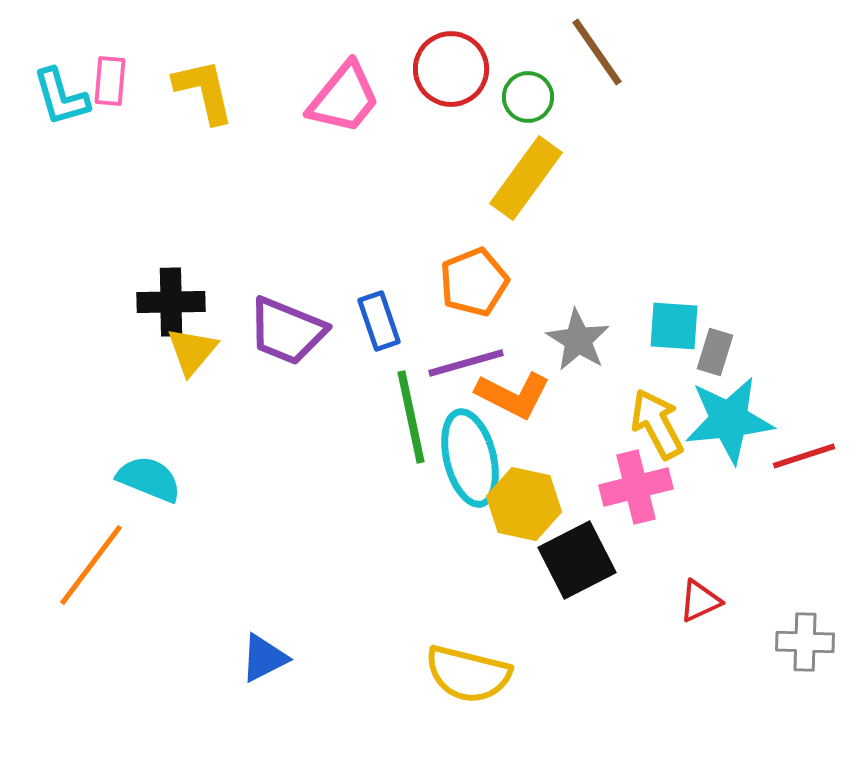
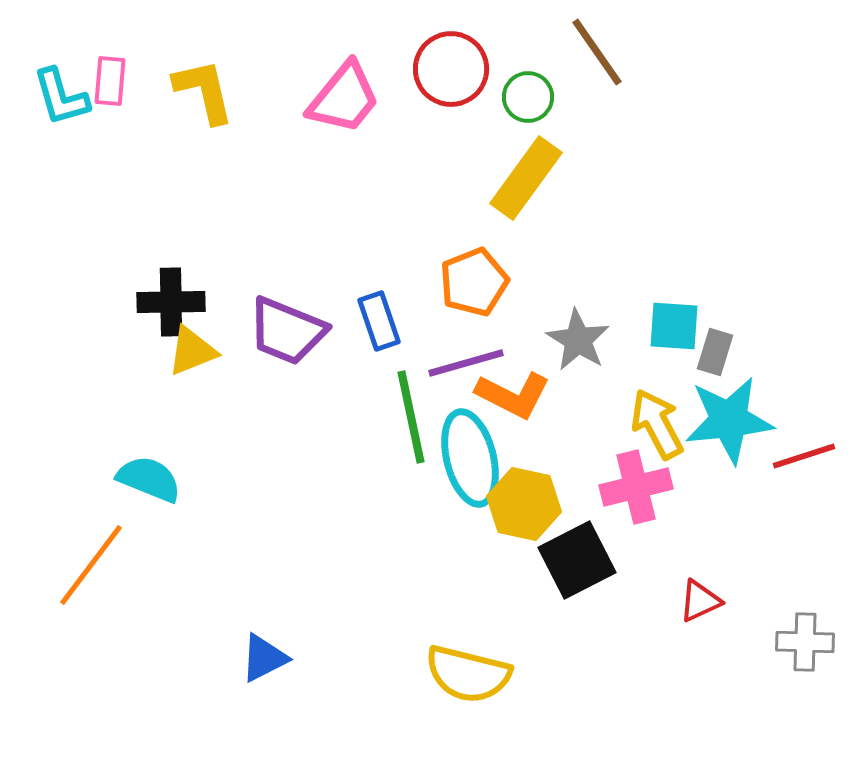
yellow triangle: rotated 28 degrees clockwise
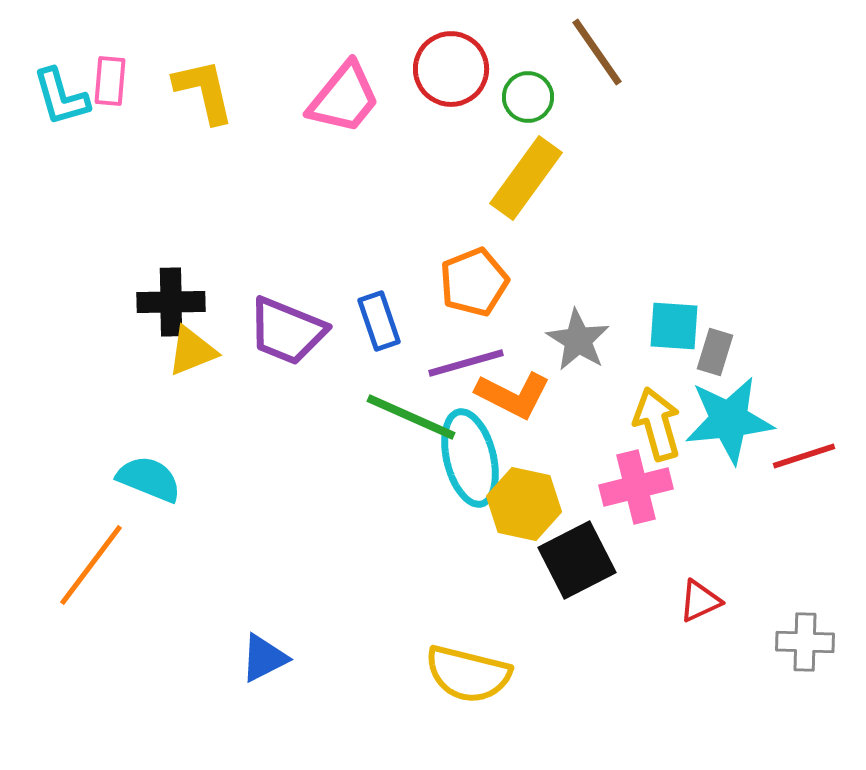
green line: rotated 54 degrees counterclockwise
yellow arrow: rotated 12 degrees clockwise
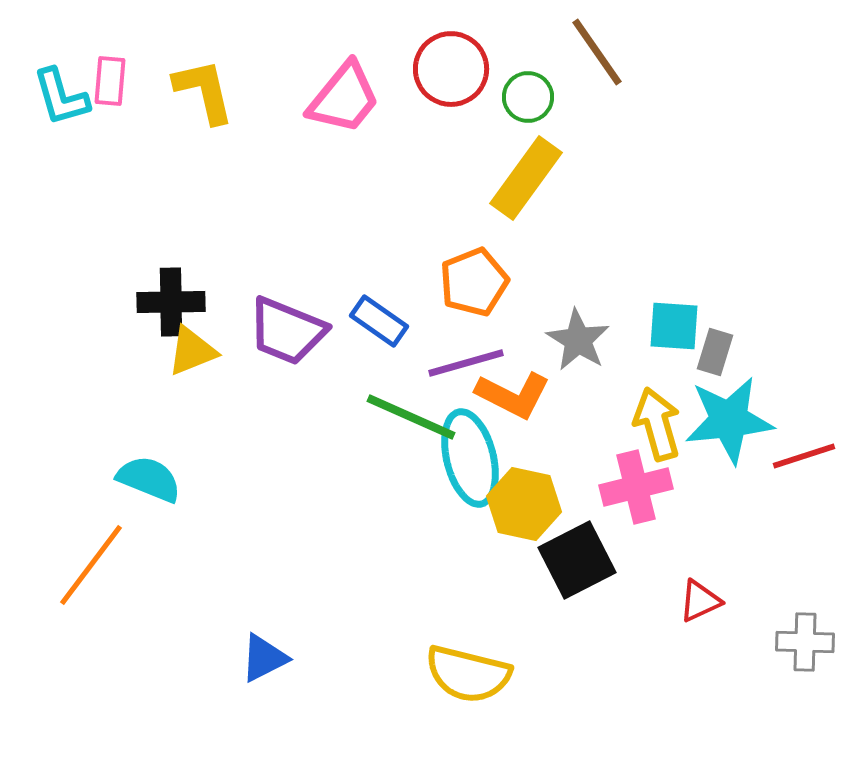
blue rectangle: rotated 36 degrees counterclockwise
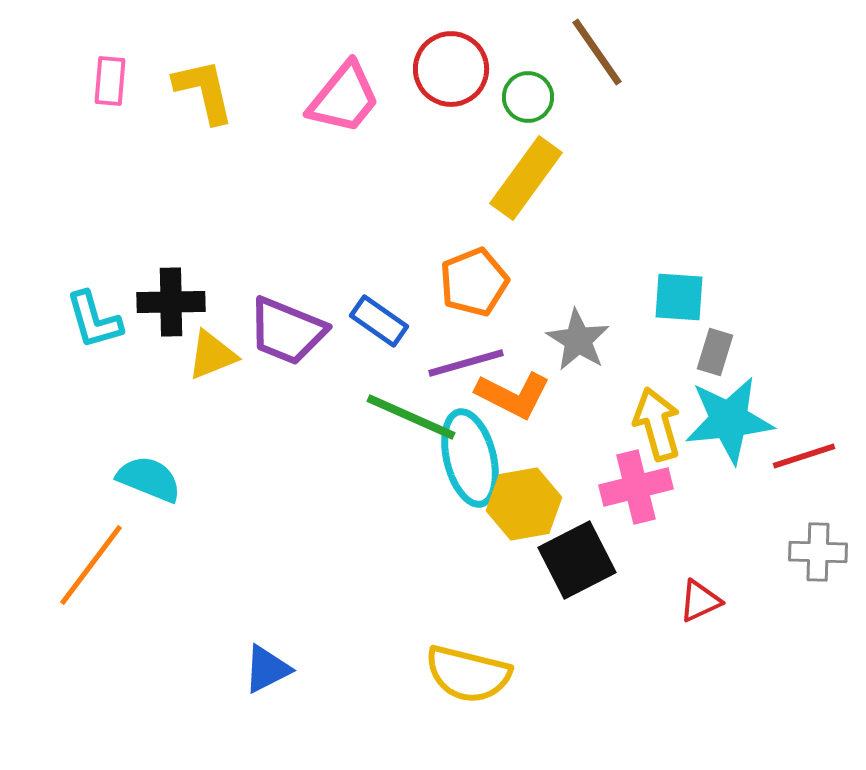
cyan L-shape: moved 33 px right, 223 px down
cyan square: moved 5 px right, 29 px up
yellow triangle: moved 20 px right, 4 px down
yellow hexagon: rotated 22 degrees counterclockwise
gray cross: moved 13 px right, 90 px up
blue triangle: moved 3 px right, 11 px down
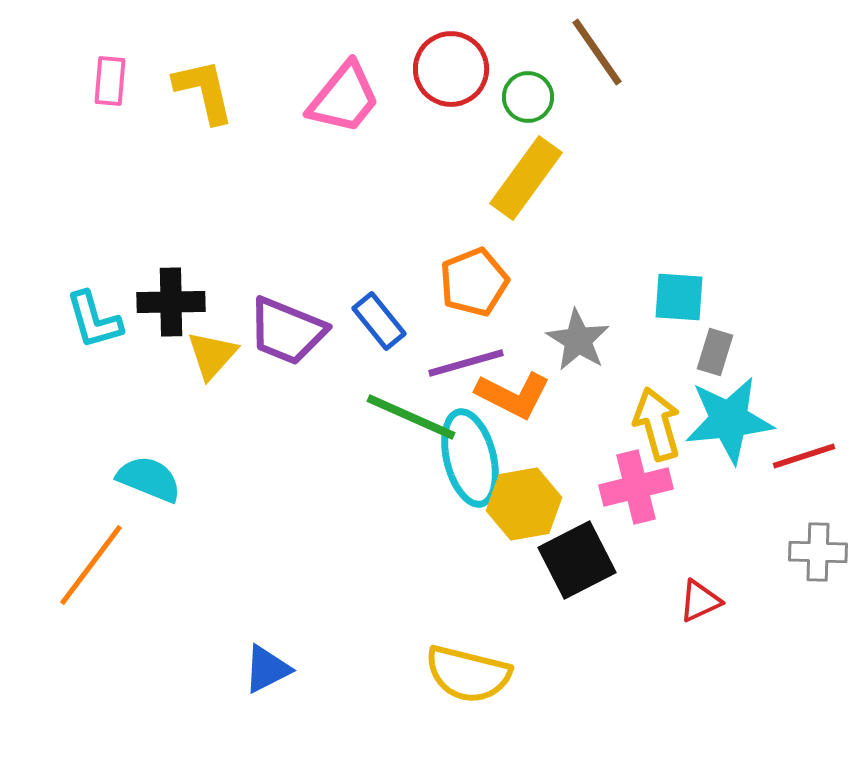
blue rectangle: rotated 16 degrees clockwise
yellow triangle: rotated 26 degrees counterclockwise
